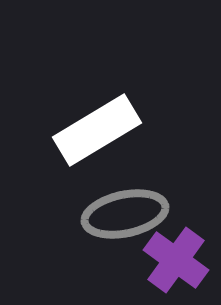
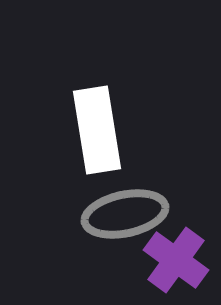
white rectangle: rotated 68 degrees counterclockwise
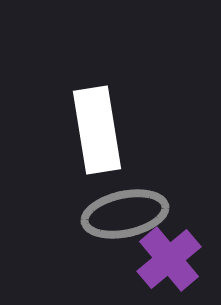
purple cross: moved 7 px left, 1 px up; rotated 14 degrees clockwise
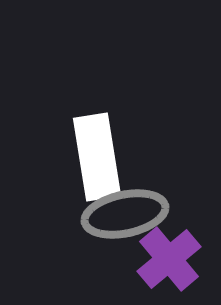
white rectangle: moved 27 px down
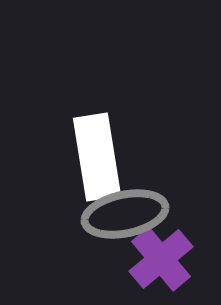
purple cross: moved 8 px left
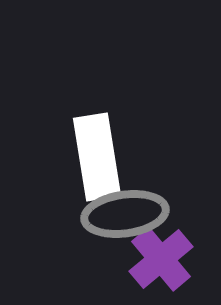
gray ellipse: rotated 4 degrees clockwise
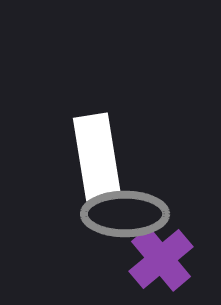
gray ellipse: rotated 8 degrees clockwise
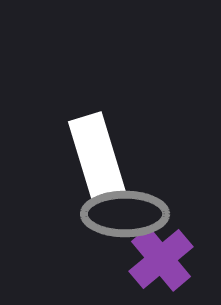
white rectangle: rotated 8 degrees counterclockwise
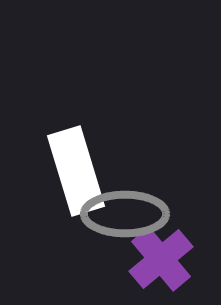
white rectangle: moved 21 px left, 14 px down
